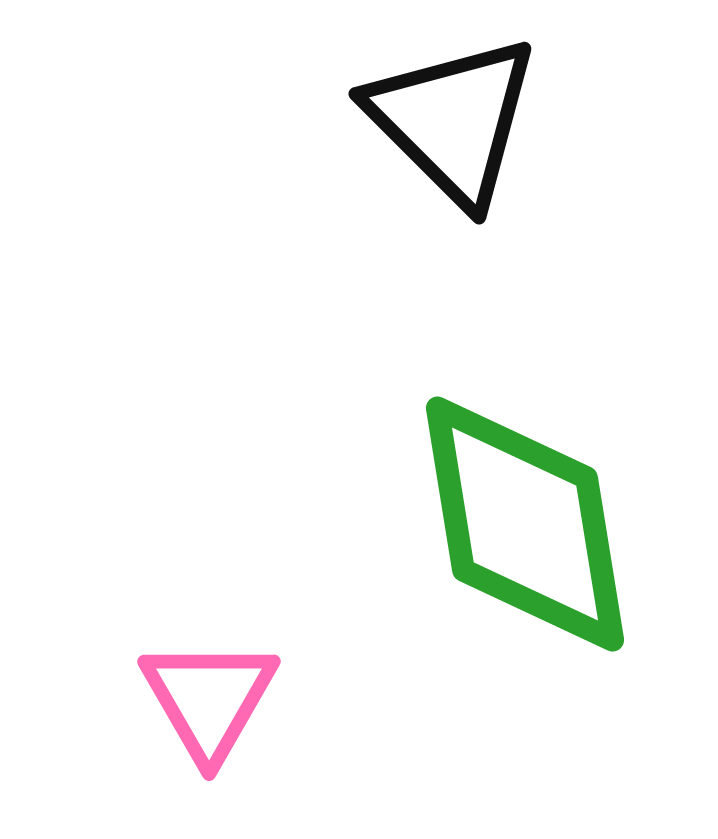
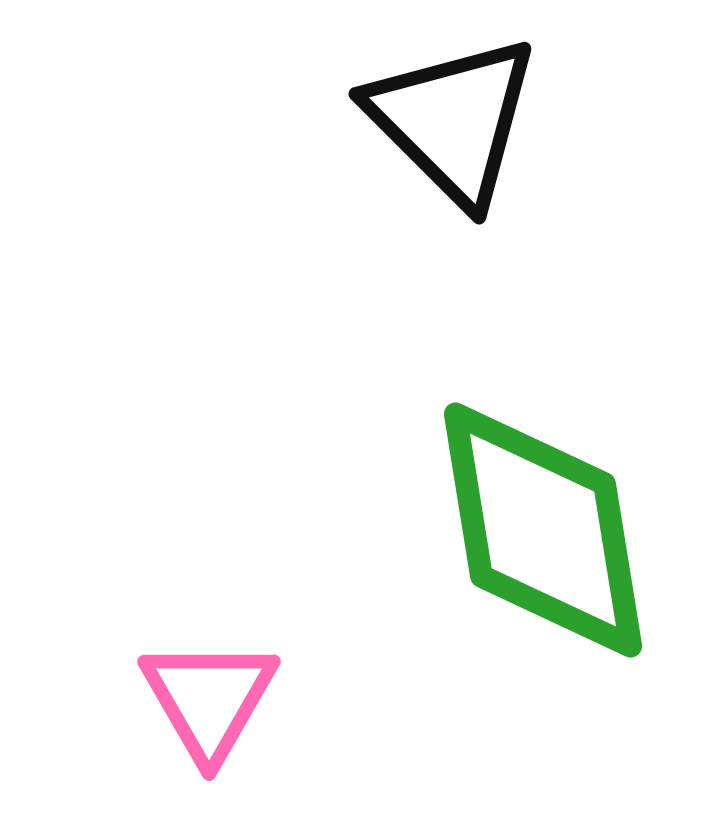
green diamond: moved 18 px right, 6 px down
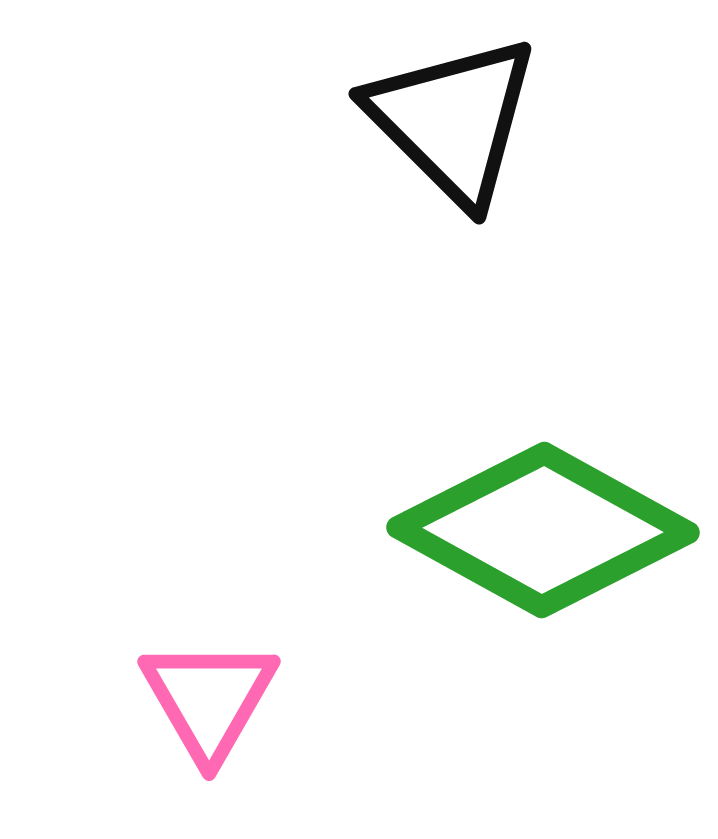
green diamond: rotated 52 degrees counterclockwise
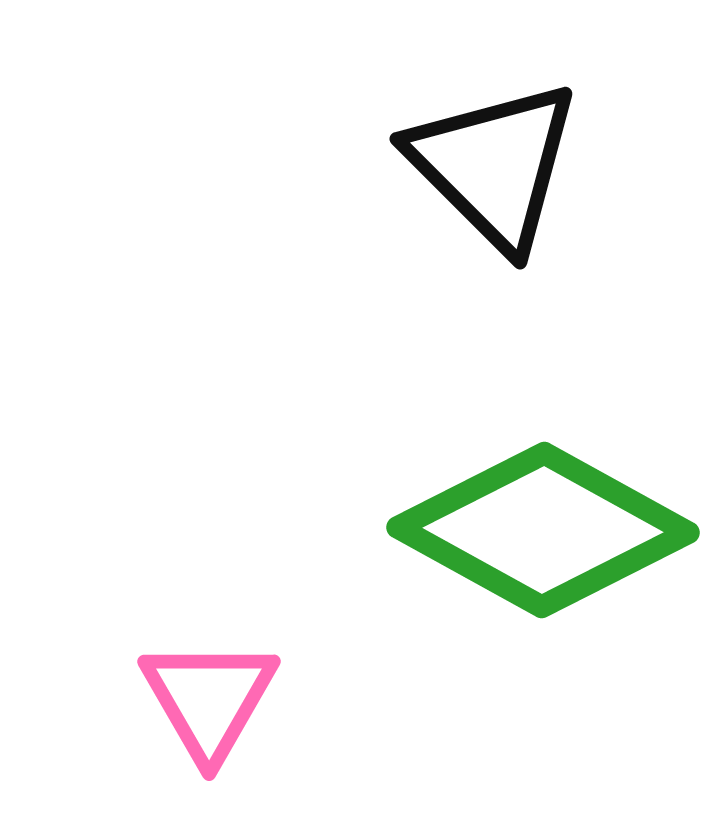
black triangle: moved 41 px right, 45 px down
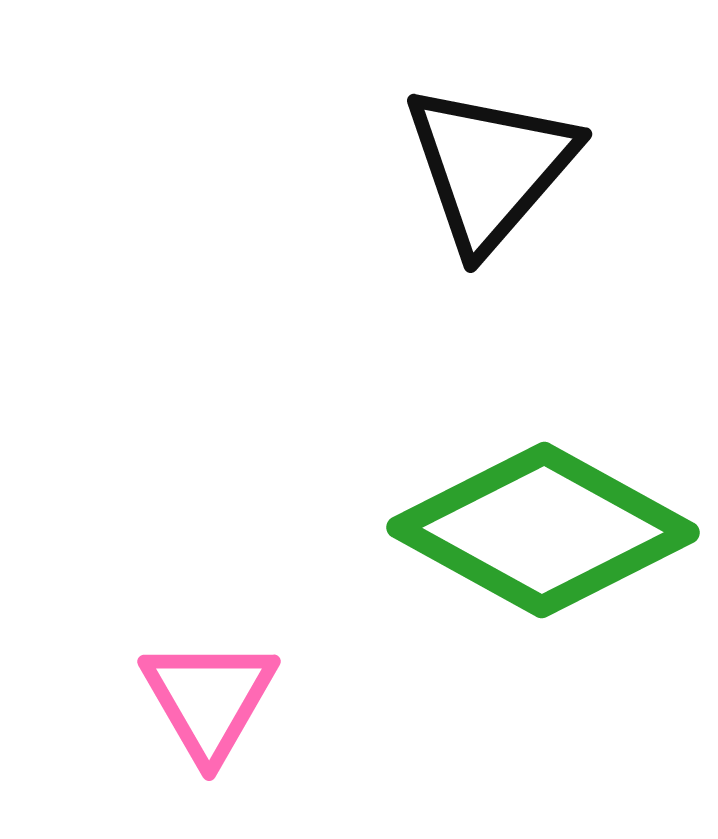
black triangle: moved 4 px left, 2 px down; rotated 26 degrees clockwise
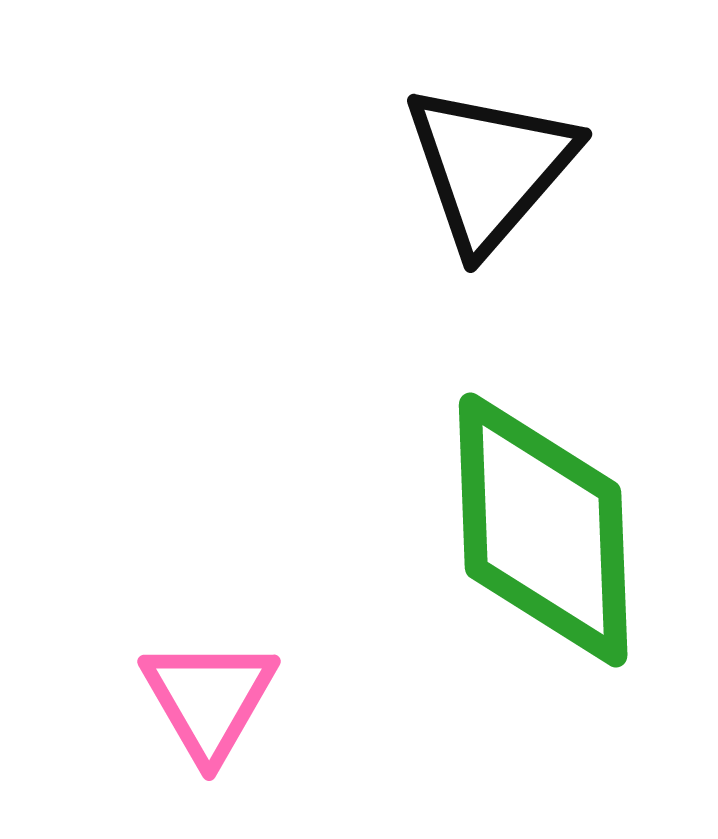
green diamond: rotated 59 degrees clockwise
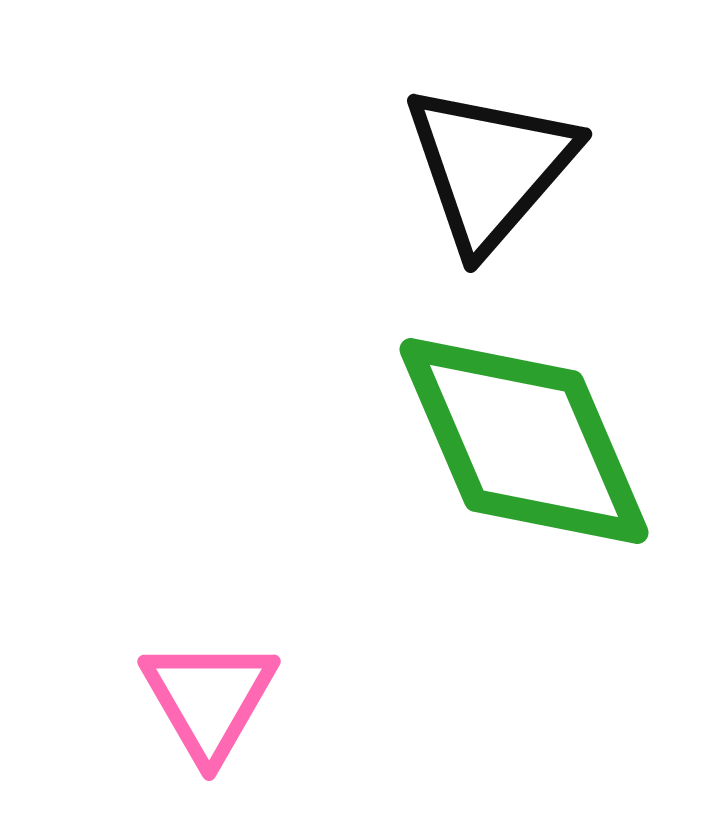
green diamond: moved 19 px left, 89 px up; rotated 21 degrees counterclockwise
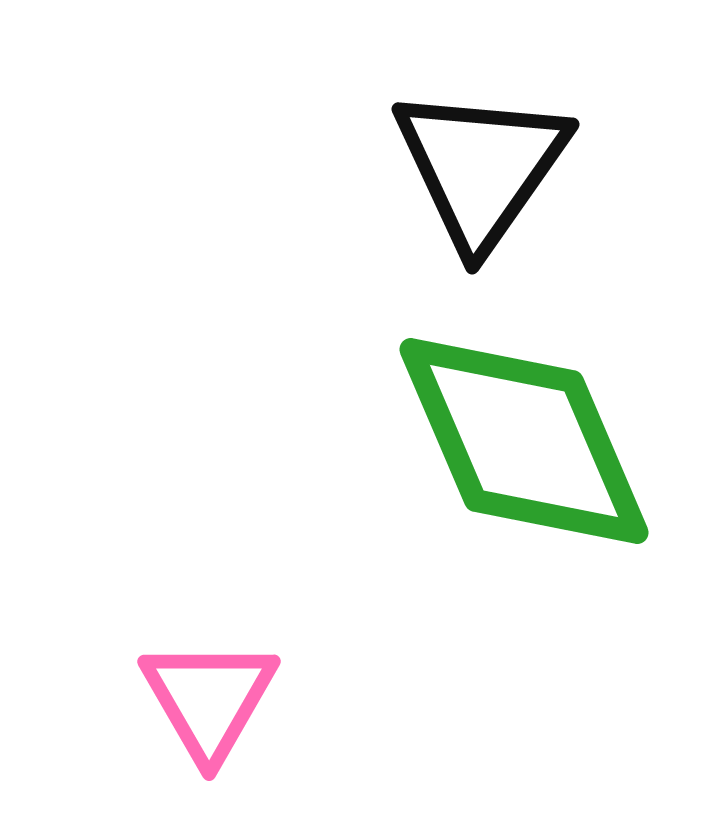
black triangle: moved 9 px left; rotated 6 degrees counterclockwise
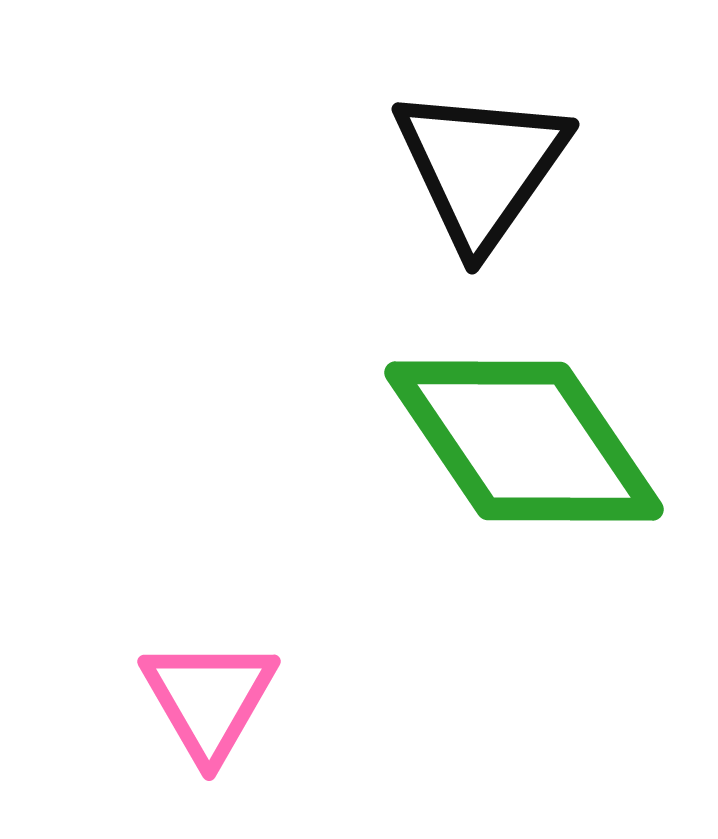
green diamond: rotated 11 degrees counterclockwise
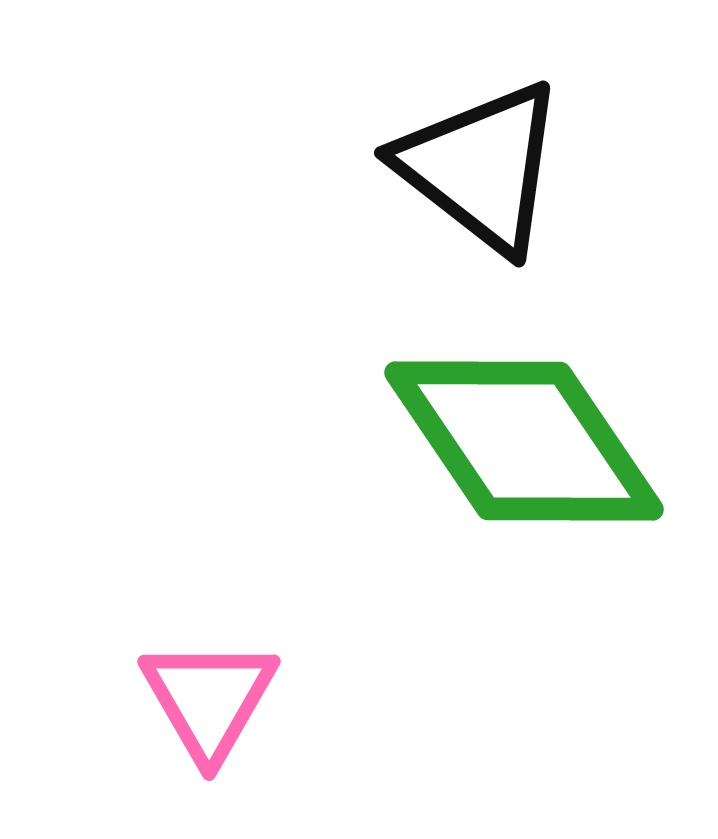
black triangle: rotated 27 degrees counterclockwise
